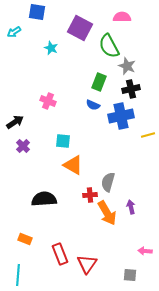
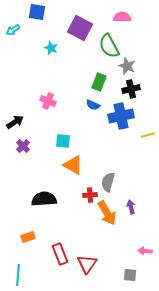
cyan arrow: moved 1 px left, 2 px up
orange rectangle: moved 3 px right, 2 px up; rotated 40 degrees counterclockwise
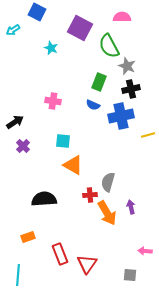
blue square: rotated 18 degrees clockwise
pink cross: moved 5 px right; rotated 14 degrees counterclockwise
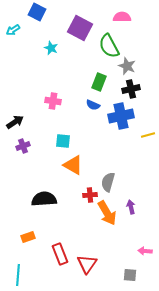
purple cross: rotated 24 degrees clockwise
